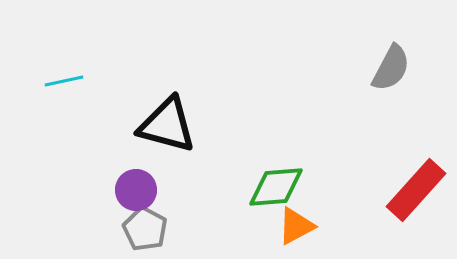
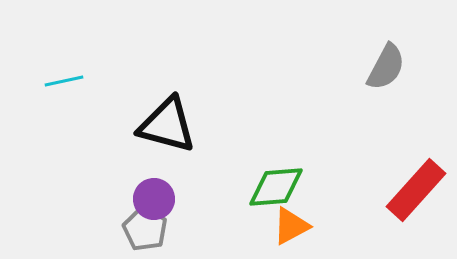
gray semicircle: moved 5 px left, 1 px up
purple circle: moved 18 px right, 9 px down
orange triangle: moved 5 px left
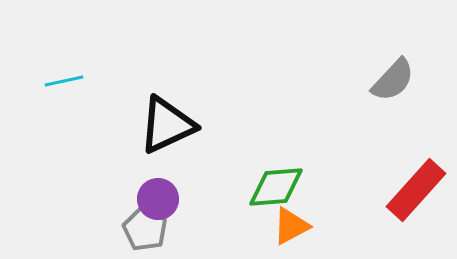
gray semicircle: moved 7 px right, 13 px down; rotated 15 degrees clockwise
black triangle: rotated 40 degrees counterclockwise
purple circle: moved 4 px right
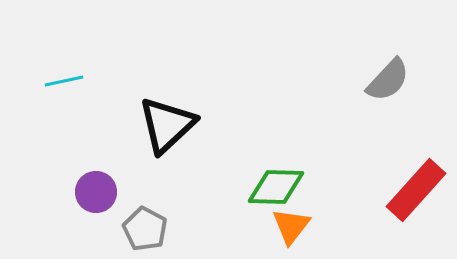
gray semicircle: moved 5 px left
black triangle: rotated 18 degrees counterclockwise
green diamond: rotated 6 degrees clockwise
purple circle: moved 62 px left, 7 px up
orange triangle: rotated 24 degrees counterclockwise
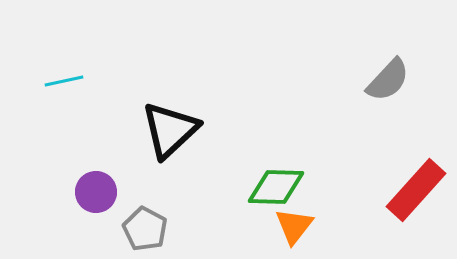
black triangle: moved 3 px right, 5 px down
orange triangle: moved 3 px right
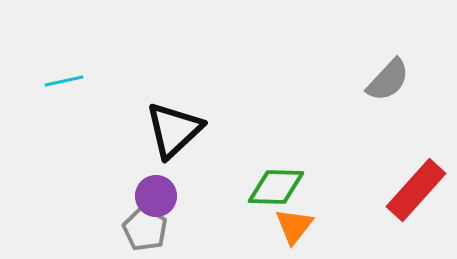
black triangle: moved 4 px right
purple circle: moved 60 px right, 4 px down
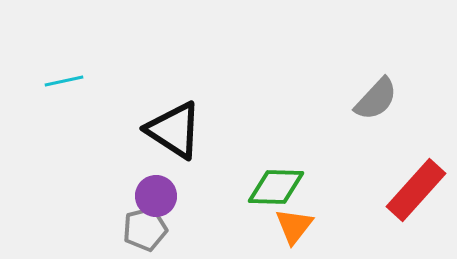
gray semicircle: moved 12 px left, 19 px down
black triangle: rotated 44 degrees counterclockwise
gray pentagon: rotated 30 degrees clockwise
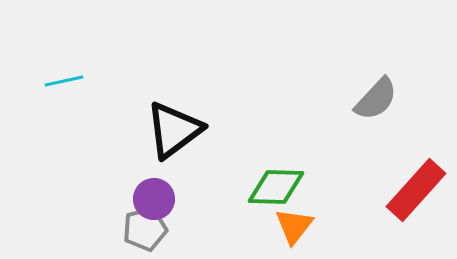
black triangle: rotated 50 degrees clockwise
purple circle: moved 2 px left, 3 px down
